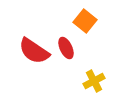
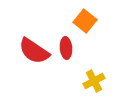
red ellipse: rotated 20 degrees clockwise
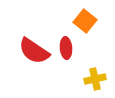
yellow cross: moved 1 px right, 2 px up; rotated 15 degrees clockwise
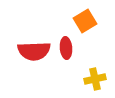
orange square: rotated 20 degrees clockwise
red semicircle: rotated 36 degrees counterclockwise
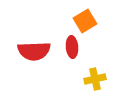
red ellipse: moved 6 px right, 1 px up
